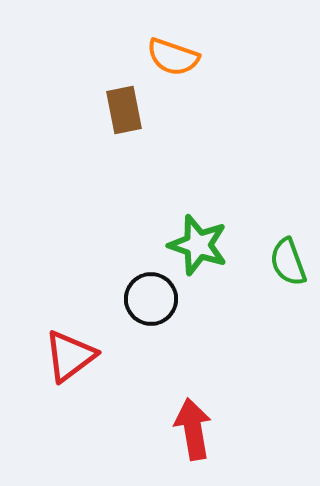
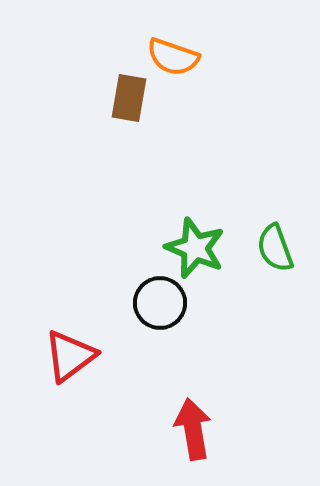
brown rectangle: moved 5 px right, 12 px up; rotated 21 degrees clockwise
green star: moved 3 px left, 3 px down; rotated 4 degrees clockwise
green semicircle: moved 13 px left, 14 px up
black circle: moved 9 px right, 4 px down
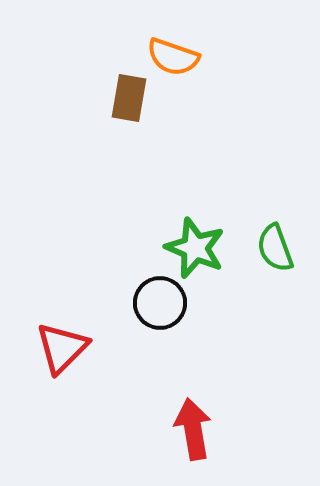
red triangle: moved 8 px left, 8 px up; rotated 8 degrees counterclockwise
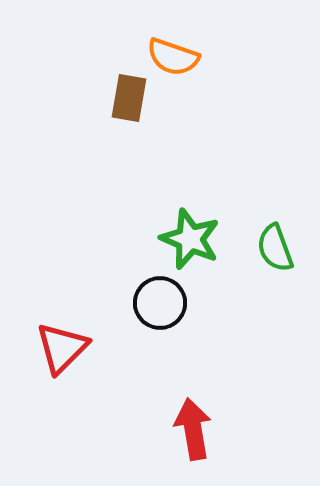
green star: moved 5 px left, 9 px up
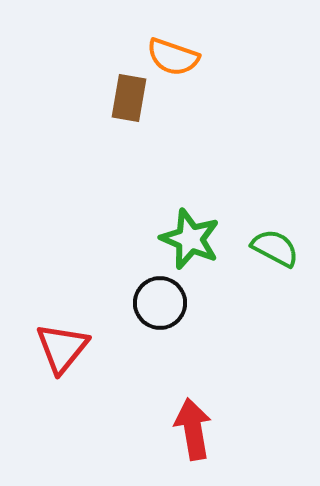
green semicircle: rotated 138 degrees clockwise
red triangle: rotated 6 degrees counterclockwise
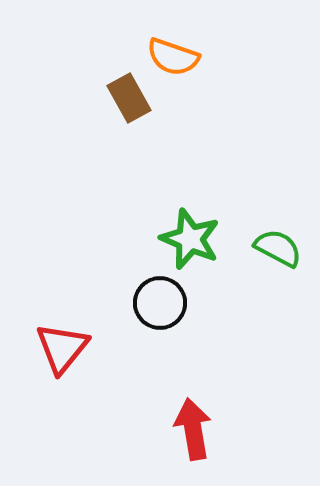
brown rectangle: rotated 39 degrees counterclockwise
green semicircle: moved 3 px right
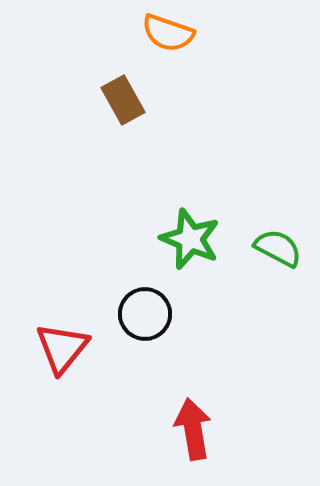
orange semicircle: moved 5 px left, 24 px up
brown rectangle: moved 6 px left, 2 px down
black circle: moved 15 px left, 11 px down
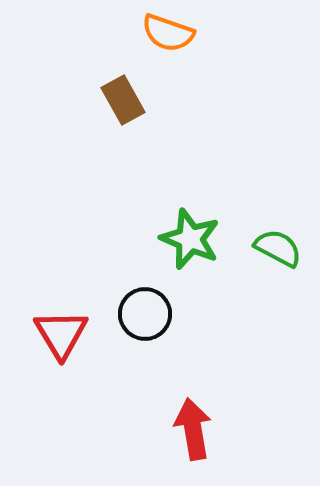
red triangle: moved 1 px left, 14 px up; rotated 10 degrees counterclockwise
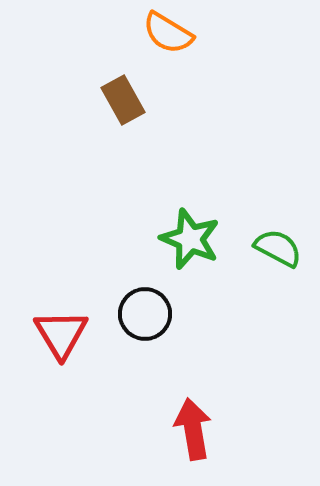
orange semicircle: rotated 12 degrees clockwise
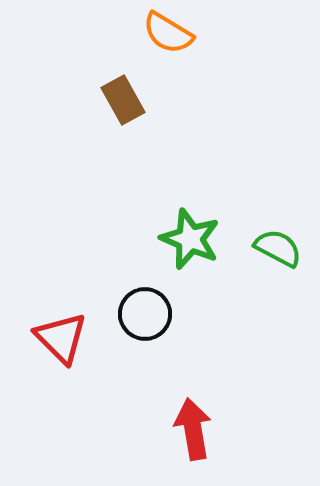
red triangle: moved 4 px down; rotated 14 degrees counterclockwise
